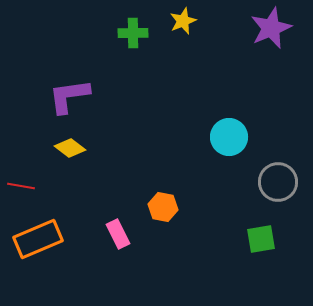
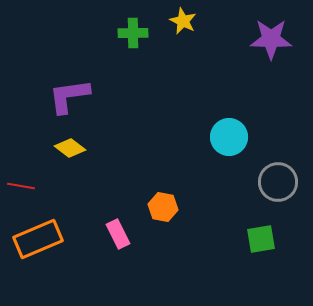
yellow star: rotated 24 degrees counterclockwise
purple star: moved 11 px down; rotated 24 degrees clockwise
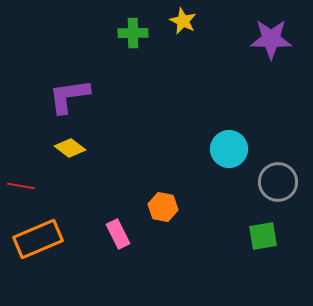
cyan circle: moved 12 px down
green square: moved 2 px right, 3 px up
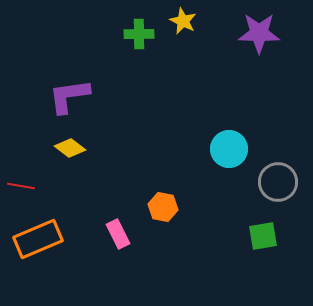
green cross: moved 6 px right, 1 px down
purple star: moved 12 px left, 6 px up
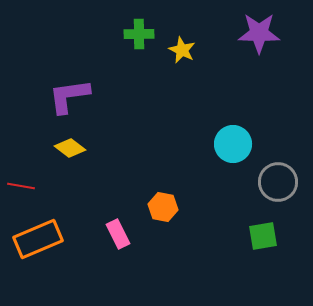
yellow star: moved 1 px left, 29 px down
cyan circle: moved 4 px right, 5 px up
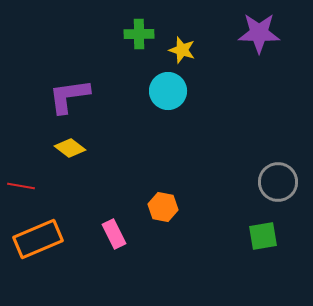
yellow star: rotated 8 degrees counterclockwise
cyan circle: moved 65 px left, 53 px up
pink rectangle: moved 4 px left
